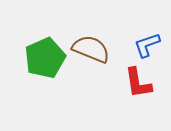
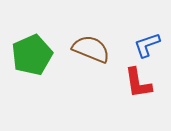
green pentagon: moved 13 px left, 3 px up
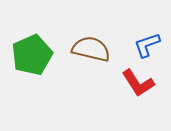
brown semicircle: rotated 9 degrees counterclockwise
red L-shape: rotated 24 degrees counterclockwise
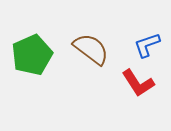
brown semicircle: rotated 24 degrees clockwise
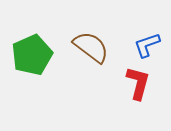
brown semicircle: moved 2 px up
red L-shape: rotated 132 degrees counterclockwise
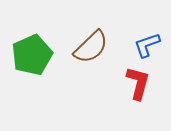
brown semicircle: rotated 99 degrees clockwise
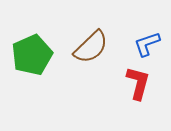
blue L-shape: moved 1 px up
